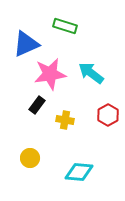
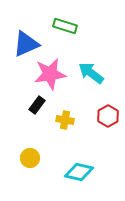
red hexagon: moved 1 px down
cyan diamond: rotated 8 degrees clockwise
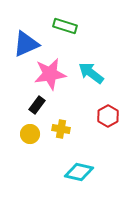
yellow cross: moved 4 px left, 9 px down
yellow circle: moved 24 px up
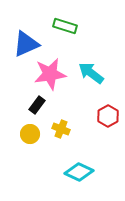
yellow cross: rotated 12 degrees clockwise
cyan diamond: rotated 12 degrees clockwise
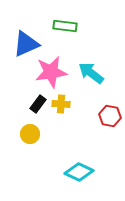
green rectangle: rotated 10 degrees counterclockwise
pink star: moved 1 px right, 2 px up
black rectangle: moved 1 px right, 1 px up
red hexagon: moved 2 px right; rotated 20 degrees counterclockwise
yellow cross: moved 25 px up; rotated 18 degrees counterclockwise
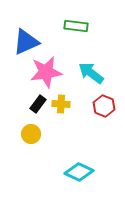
green rectangle: moved 11 px right
blue triangle: moved 2 px up
pink star: moved 5 px left
red hexagon: moved 6 px left, 10 px up; rotated 10 degrees clockwise
yellow circle: moved 1 px right
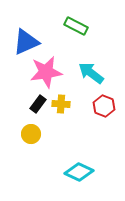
green rectangle: rotated 20 degrees clockwise
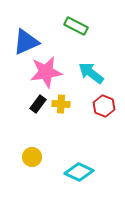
yellow circle: moved 1 px right, 23 px down
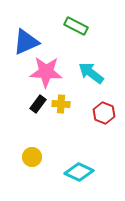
pink star: rotated 12 degrees clockwise
red hexagon: moved 7 px down
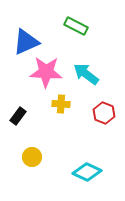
cyan arrow: moved 5 px left, 1 px down
black rectangle: moved 20 px left, 12 px down
cyan diamond: moved 8 px right
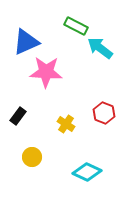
cyan arrow: moved 14 px right, 26 px up
yellow cross: moved 5 px right, 20 px down; rotated 30 degrees clockwise
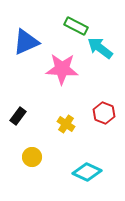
pink star: moved 16 px right, 3 px up
